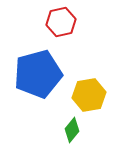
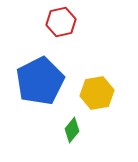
blue pentagon: moved 2 px right, 7 px down; rotated 12 degrees counterclockwise
yellow hexagon: moved 8 px right, 2 px up
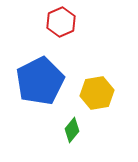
red hexagon: rotated 12 degrees counterclockwise
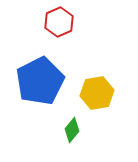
red hexagon: moved 2 px left
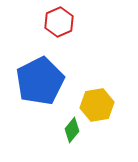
yellow hexagon: moved 12 px down
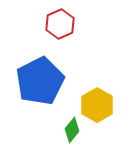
red hexagon: moved 1 px right, 2 px down
yellow hexagon: rotated 20 degrees counterclockwise
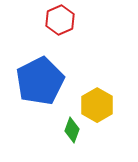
red hexagon: moved 4 px up
green diamond: rotated 20 degrees counterclockwise
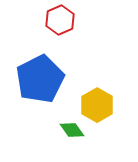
blue pentagon: moved 2 px up
green diamond: rotated 55 degrees counterclockwise
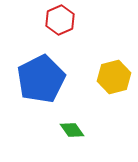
blue pentagon: moved 1 px right
yellow hexagon: moved 17 px right, 28 px up; rotated 16 degrees clockwise
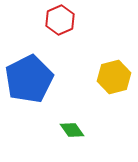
blue pentagon: moved 12 px left
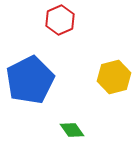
blue pentagon: moved 1 px right, 1 px down
